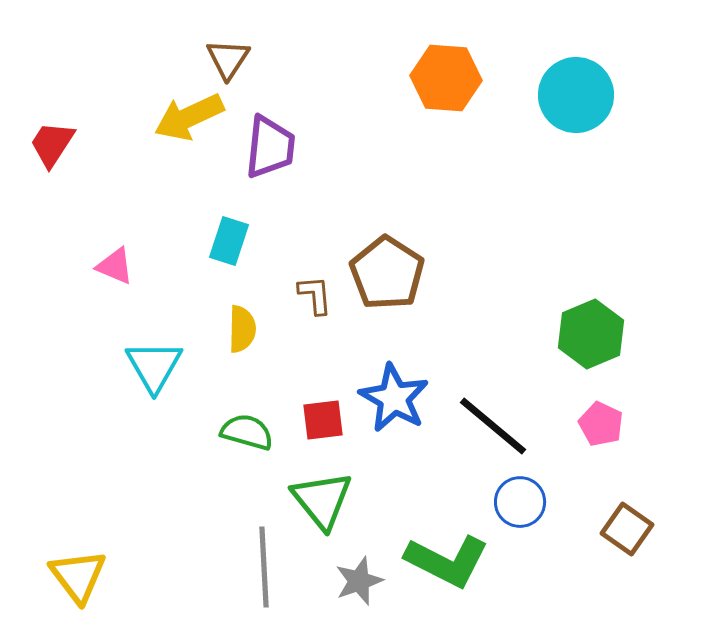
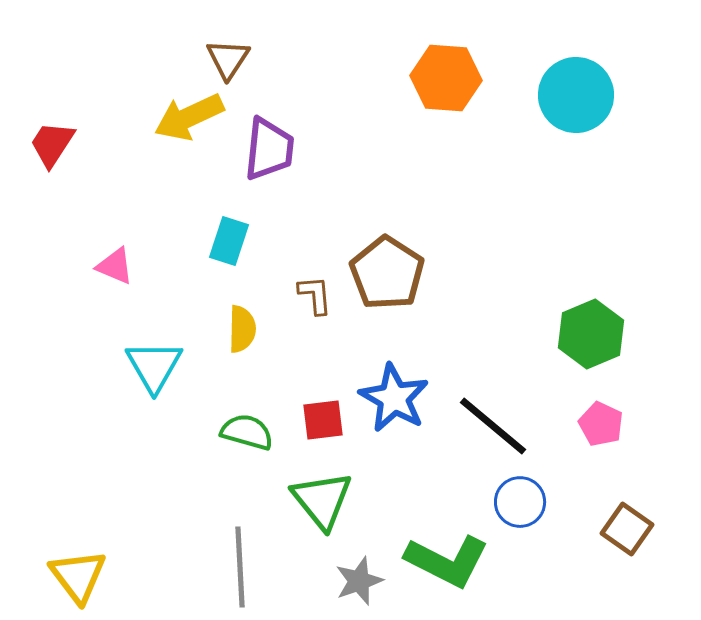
purple trapezoid: moved 1 px left, 2 px down
gray line: moved 24 px left
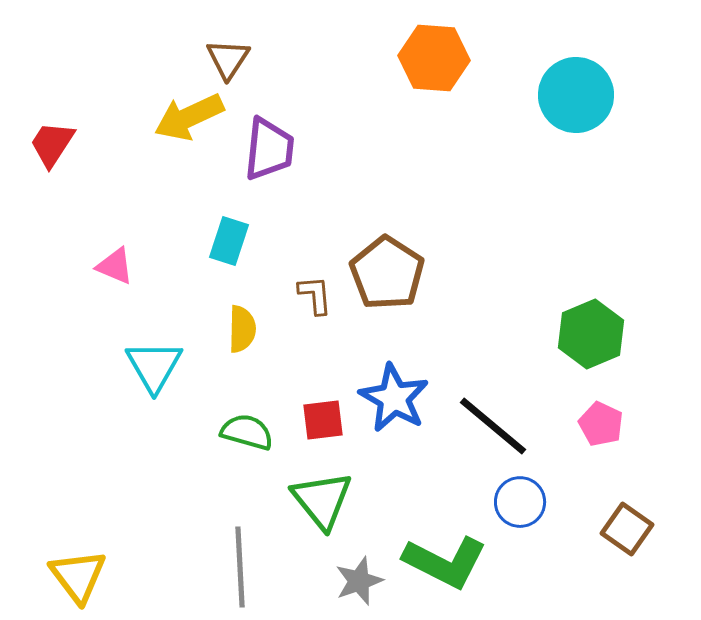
orange hexagon: moved 12 px left, 20 px up
green L-shape: moved 2 px left, 1 px down
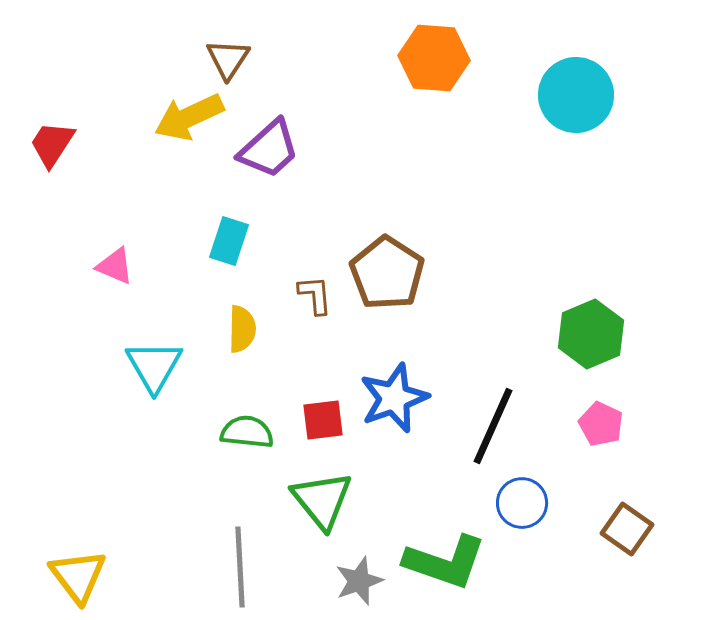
purple trapezoid: rotated 42 degrees clockwise
blue star: rotated 22 degrees clockwise
black line: rotated 74 degrees clockwise
green semicircle: rotated 10 degrees counterclockwise
blue circle: moved 2 px right, 1 px down
green L-shape: rotated 8 degrees counterclockwise
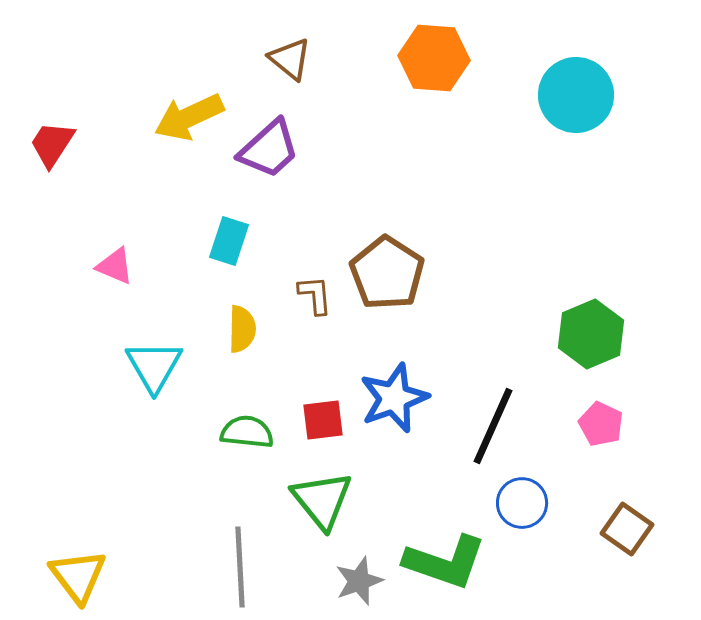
brown triangle: moved 62 px right; rotated 24 degrees counterclockwise
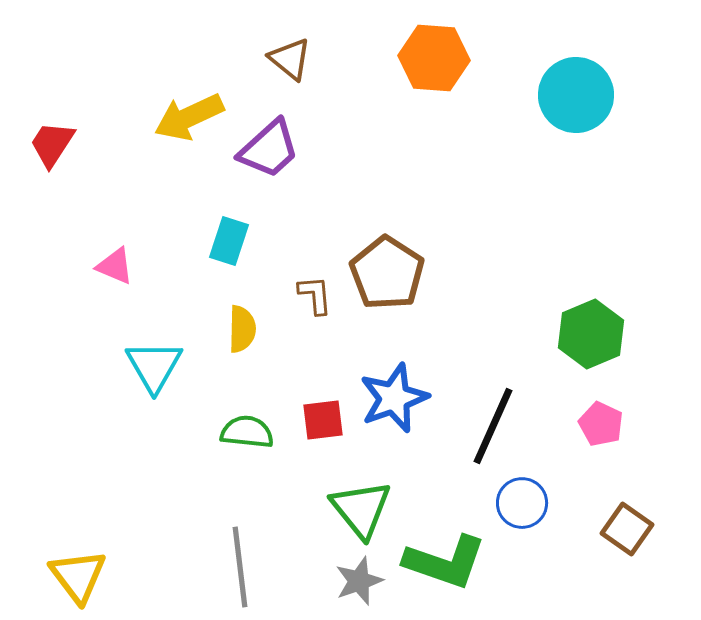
green triangle: moved 39 px right, 9 px down
gray line: rotated 4 degrees counterclockwise
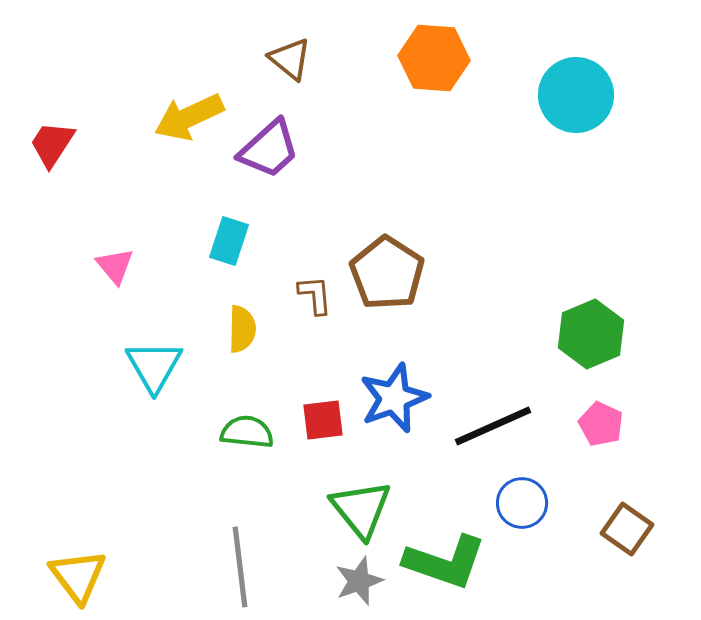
pink triangle: rotated 27 degrees clockwise
black line: rotated 42 degrees clockwise
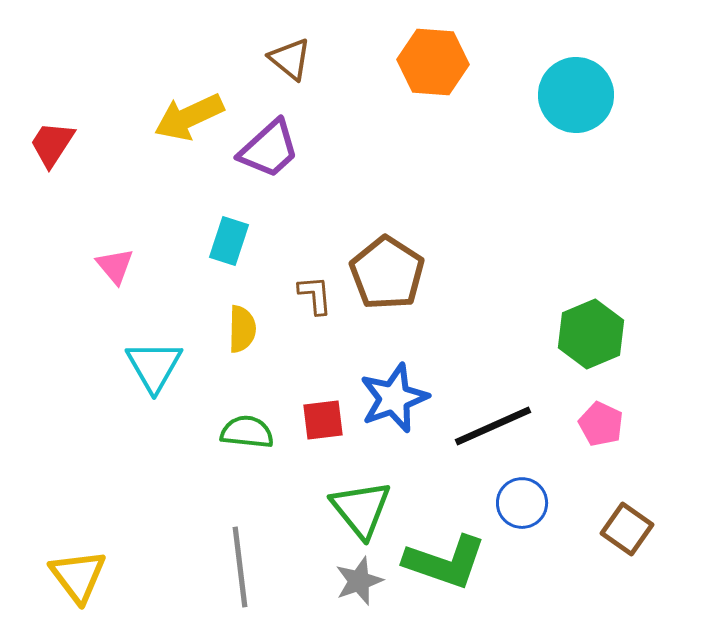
orange hexagon: moved 1 px left, 4 px down
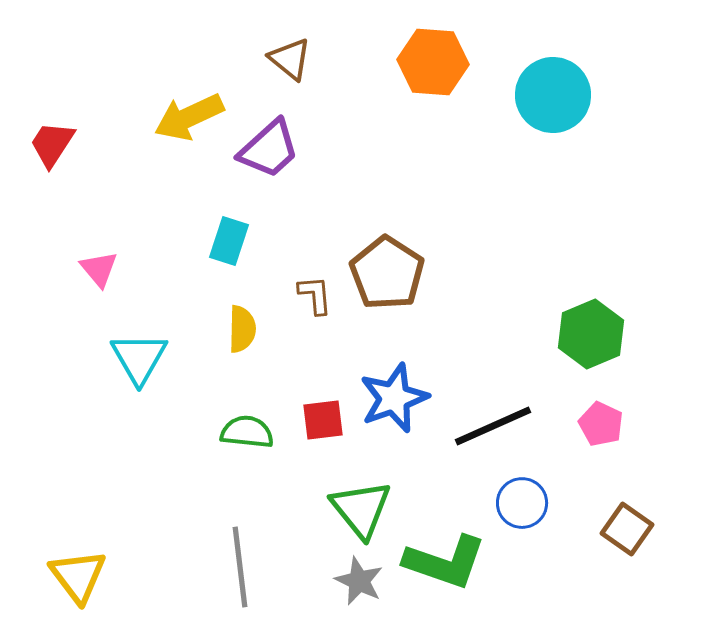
cyan circle: moved 23 px left
pink triangle: moved 16 px left, 3 px down
cyan triangle: moved 15 px left, 8 px up
gray star: rotated 27 degrees counterclockwise
